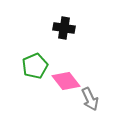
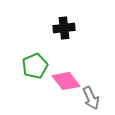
black cross: rotated 15 degrees counterclockwise
gray arrow: moved 1 px right, 1 px up
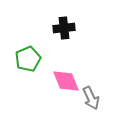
green pentagon: moved 7 px left, 7 px up
pink diamond: rotated 16 degrees clockwise
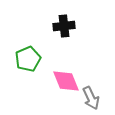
black cross: moved 2 px up
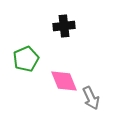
green pentagon: moved 2 px left
pink diamond: moved 2 px left
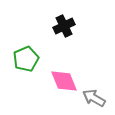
black cross: rotated 20 degrees counterclockwise
gray arrow: moved 3 px right; rotated 145 degrees clockwise
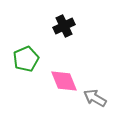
gray arrow: moved 1 px right
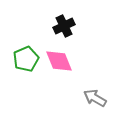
pink diamond: moved 5 px left, 20 px up
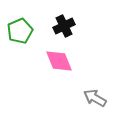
green pentagon: moved 6 px left, 28 px up
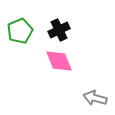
black cross: moved 5 px left, 4 px down
gray arrow: rotated 15 degrees counterclockwise
